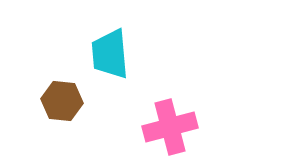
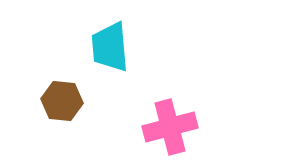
cyan trapezoid: moved 7 px up
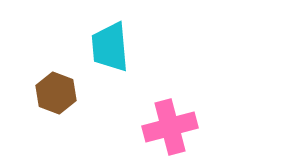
brown hexagon: moved 6 px left, 8 px up; rotated 15 degrees clockwise
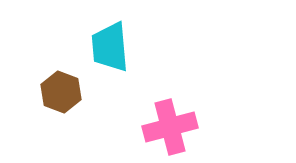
brown hexagon: moved 5 px right, 1 px up
